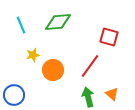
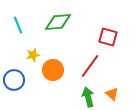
cyan line: moved 3 px left
red square: moved 1 px left
blue circle: moved 15 px up
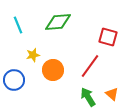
green arrow: rotated 18 degrees counterclockwise
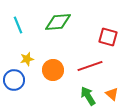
yellow star: moved 6 px left, 4 px down
red line: rotated 35 degrees clockwise
green arrow: moved 1 px up
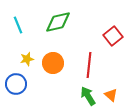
green diamond: rotated 8 degrees counterclockwise
red square: moved 5 px right, 1 px up; rotated 36 degrees clockwise
red line: moved 1 px left, 1 px up; rotated 65 degrees counterclockwise
orange circle: moved 7 px up
blue circle: moved 2 px right, 4 px down
orange triangle: moved 1 px left, 1 px down
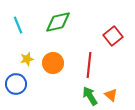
green arrow: moved 2 px right
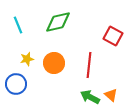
red square: rotated 24 degrees counterclockwise
orange circle: moved 1 px right
green arrow: moved 1 px down; rotated 30 degrees counterclockwise
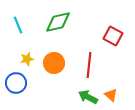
blue circle: moved 1 px up
green arrow: moved 2 px left
